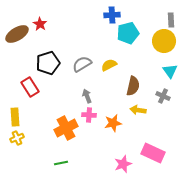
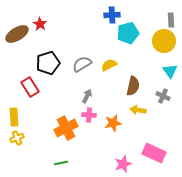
gray arrow: rotated 48 degrees clockwise
yellow rectangle: moved 1 px left
pink rectangle: moved 1 px right
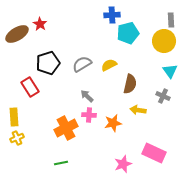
brown semicircle: moved 3 px left, 2 px up
gray arrow: rotated 72 degrees counterclockwise
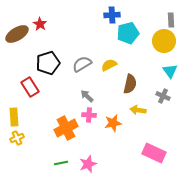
pink star: moved 35 px left
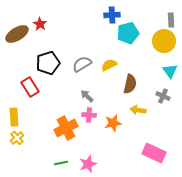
yellow cross: rotated 16 degrees counterclockwise
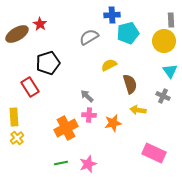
gray semicircle: moved 7 px right, 27 px up
brown semicircle: rotated 30 degrees counterclockwise
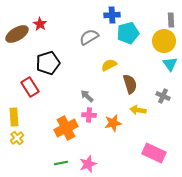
cyan triangle: moved 7 px up
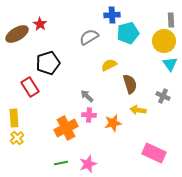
yellow rectangle: moved 1 px down
